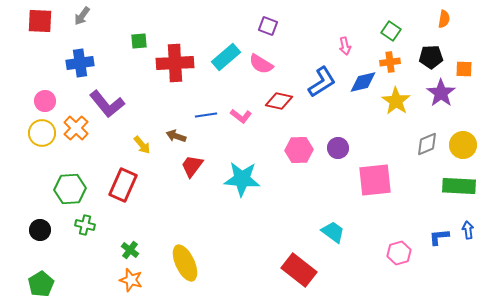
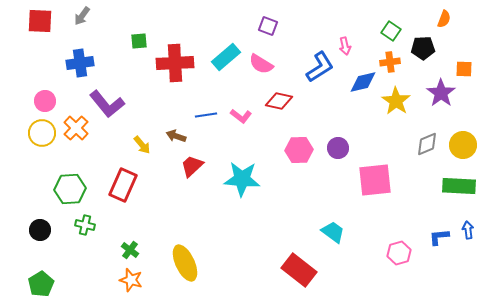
orange semicircle at (444, 19): rotated 12 degrees clockwise
black pentagon at (431, 57): moved 8 px left, 9 px up
blue L-shape at (322, 82): moved 2 px left, 15 px up
red trapezoid at (192, 166): rotated 10 degrees clockwise
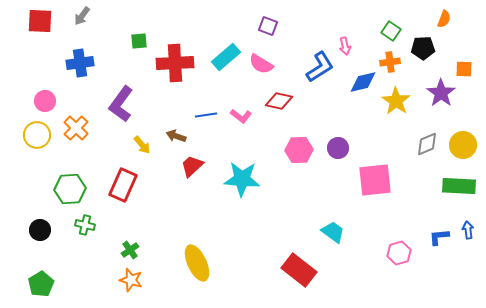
purple L-shape at (107, 104): moved 14 px right; rotated 75 degrees clockwise
yellow circle at (42, 133): moved 5 px left, 2 px down
green cross at (130, 250): rotated 18 degrees clockwise
yellow ellipse at (185, 263): moved 12 px right
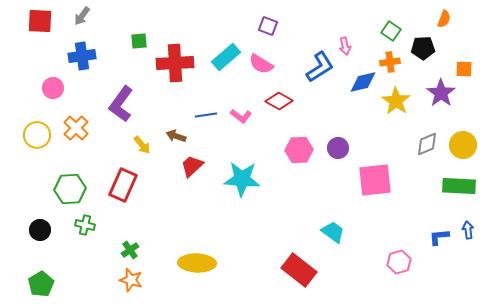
blue cross at (80, 63): moved 2 px right, 7 px up
pink circle at (45, 101): moved 8 px right, 13 px up
red diamond at (279, 101): rotated 16 degrees clockwise
pink hexagon at (399, 253): moved 9 px down
yellow ellipse at (197, 263): rotated 63 degrees counterclockwise
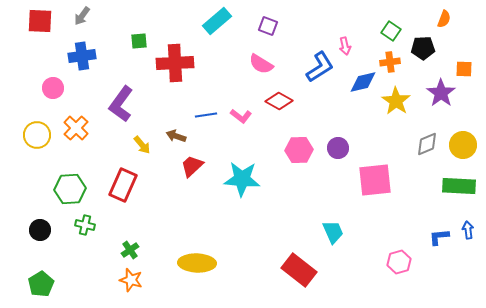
cyan rectangle at (226, 57): moved 9 px left, 36 px up
cyan trapezoid at (333, 232): rotated 30 degrees clockwise
